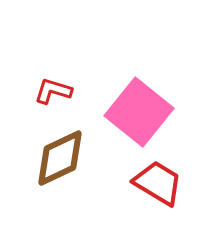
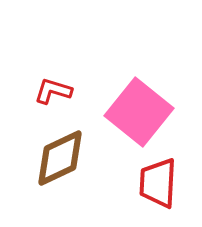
red trapezoid: rotated 118 degrees counterclockwise
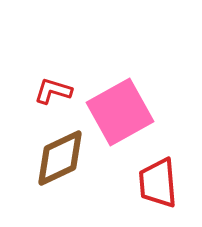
pink square: moved 19 px left; rotated 22 degrees clockwise
red trapezoid: rotated 8 degrees counterclockwise
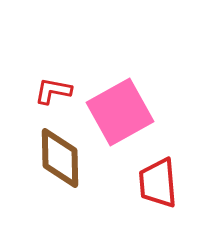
red L-shape: rotated 6 degrees counterclockwise
brown diamond: rotated 66 degrees counterclockwise
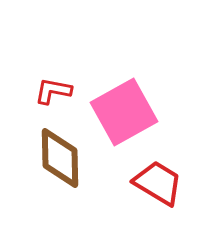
pink square: moved 4 px right
red trapezoid: rotated 126 degrees clockwise
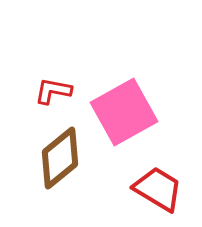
brown diamond: rotated 52 degrees clockwise
red trapezoid: moved 6 px down
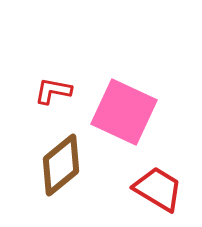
pink square: rotated 36 degrees counterclockwise
brown diamond: moved 1 px right, 7 px down
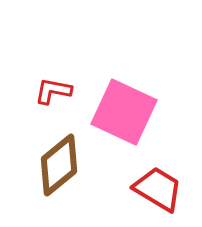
brown diamond: moved 2 px left
